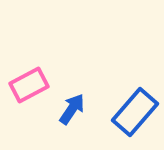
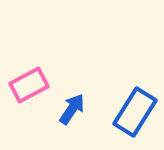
blue rectangle: rotated 9 degrees counterclockwise
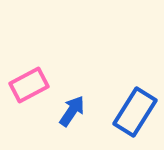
blue arrow: moved 2 px down
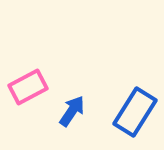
pink rectangle: moved 1 px left, 2 px down
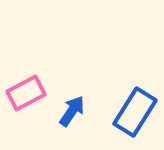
pink rectangle: moved 2 px left, 6 px down
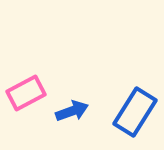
blue arrow: rotated 36 degrees clockwise
